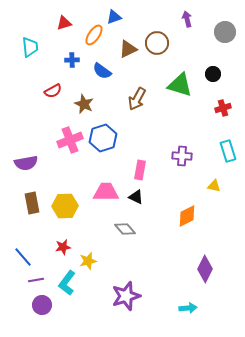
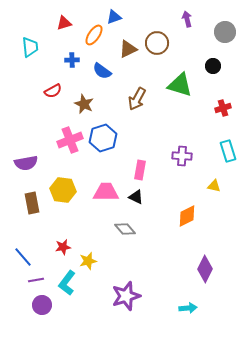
black circle: moved 8 px up
yellow hexagon: moved 2 px left, 16 px up; rotated 10 degrees clockwise
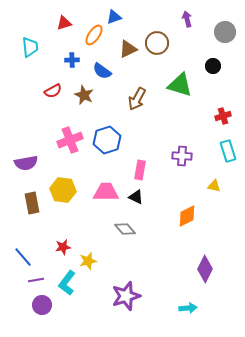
brown star: moved 9 px up
red cross: moved 8 px down
blue hexagon: moved 4 px right, 2 px down
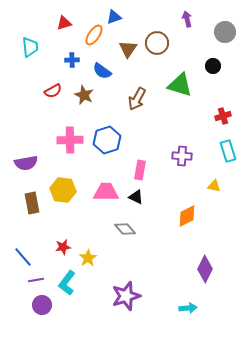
brown triangle: rotated 30 degrees counterclockwise
pink cross: rotated 20 degrees clockwise
yellow star: moved 3 px up; rotated 18 degrees counterclockwise
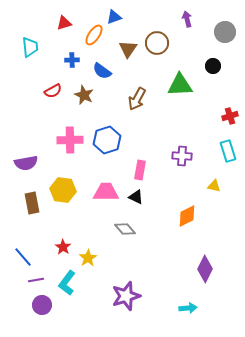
green triangle: rotated 20 degrees counterclockwise
red cross: moved 7 px right
red star: rotated 28 degrees counterclockwise
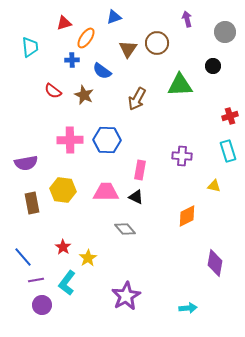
orange ellipse: moved 8 px left, 3 px down
red semicircle: rotated 66 degrees clockwise
blue hexagon: rotated 20 degrees clockwise
purple diamond: moved 10 px right, 6 px up; rotated 16 degrees counterclockwise
purple star: rotated 12 degrees counterclockwise
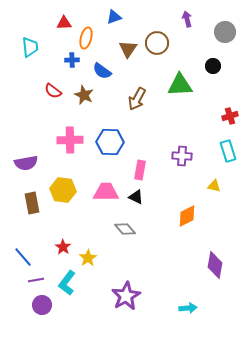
red triangle: rotated 14 degrees clockwise
orange ellipse: rotated 20 degrees counterclockwise
blue hexagon: moved 3 px right, 2 px down
purple diamond: moved 2 px down
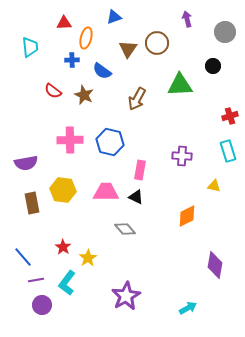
blue hexagon: rotated 12 degrees clockwise
cyan arrow: rotated 24 degrees counterclockwise
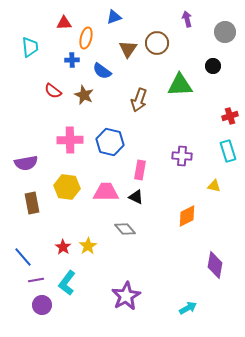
brown arrow: moved 2 px right, 1 px down; rotated 10 degrees counterclockwise
yellow hexagon: moved 4 px right, 3 px up
yellow star: moved 12 px up
